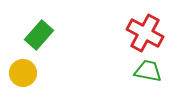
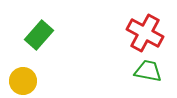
yellow circle: moved 8 px down
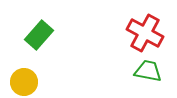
yellow circle: moved 1 px right, 1 px down
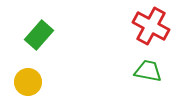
red cross: moved 6 px right, 7 px up
yellow circle: moved 4 px right
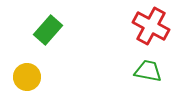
green rectangle: moved 9 px right, 5 px up
yellow circle: moved 1 px left, 5 px up
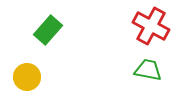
green trapezoid: moved 1 px up
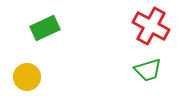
green rectangle: moved 3 px left, 2 px up; rotated 24 degrees clockwise
green trapezoid: rotated 152 degrees clockwise
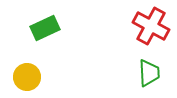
green trapezoid: moved 1 px right, 3 px down; rotated 76 degrees counterclockwise
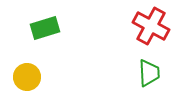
green rectangle: rotated 8 degrees clockwise
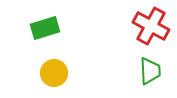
green trapezoid: moved 1 px right, 2 px up
yellow circle: moved 27 px right, 4 px up
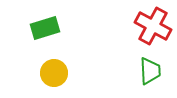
red cross: moved 2 px right
